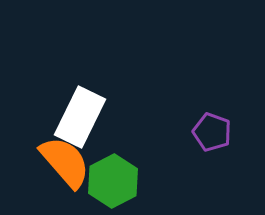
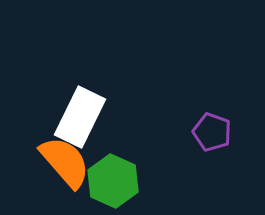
green hexagon: rotated 9 degrees counterclockwise
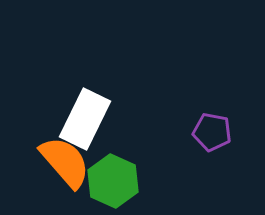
white rectangle: moved 5 px right, 2 px down
purple pentagon: rotated 9 degrees counterclockwise
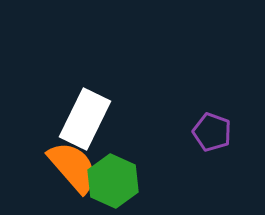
purple pentagon: rotated 9 degrees clockwise
orange semicircle: moved 8 px right, 5 px down
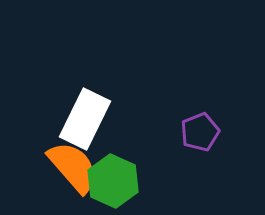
purple pentagon: moved 12 px left; rotated 30 degrees clockwise
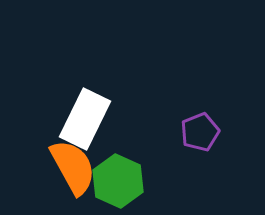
orange semicircle: rotated 12 degrees clockwise
green hexagon: moved 5 px right
